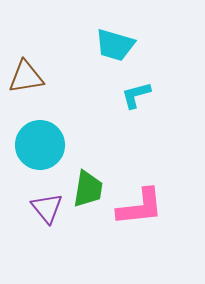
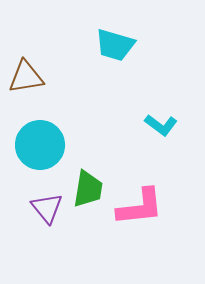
cyan L-shape: moved 25 px right, 30 px down; rotated 128 degrees counterclockwise
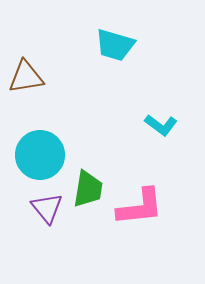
cyan circle: moved 10 px down
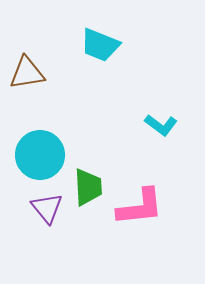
cyan trapezoid: moved 15 px left; rotated 6 degrees clockwise
brown triangle: moved 1 px right, 4 px up
green trapezoid: moved 2 px up; rotated 12 degrees counterclockwise
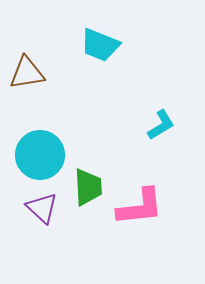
cyan L-shape: rotated 68 degrees counterclockwise
purple triangle: moved 5 px left; rotated 8 degrees counterclockwise
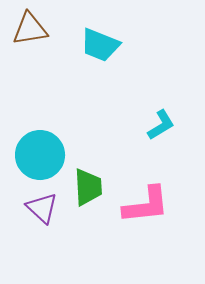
brown triangle: moved 3 px right, 44 px up
pink L-shape: moved 6 px right, 2 px up
